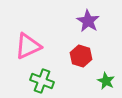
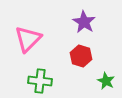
purple star: moved 4 px left, 1 px down
pink triangle: moved 7 px up; rotated 20 degrees counterclockwise
green cross: moved 2 px left; rotated 15 degrees counterclockwise
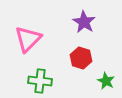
red hexagon: moved 2 px down
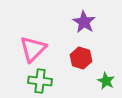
pink triangle: moved 5 px right, 10 px down
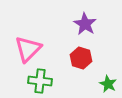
purple star: moved 1 px right, 2 px down
pink triangle: moved 5 px left
green star: moved 2 px right, 3 px down
